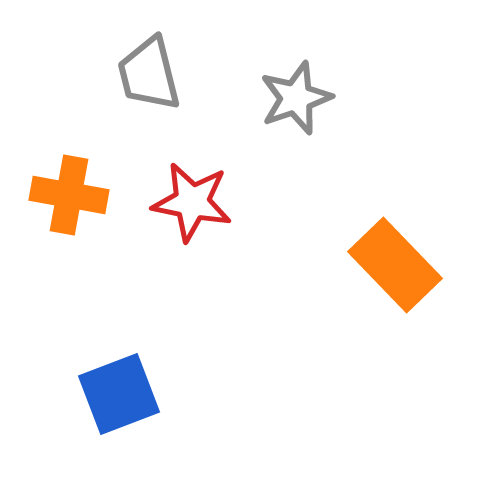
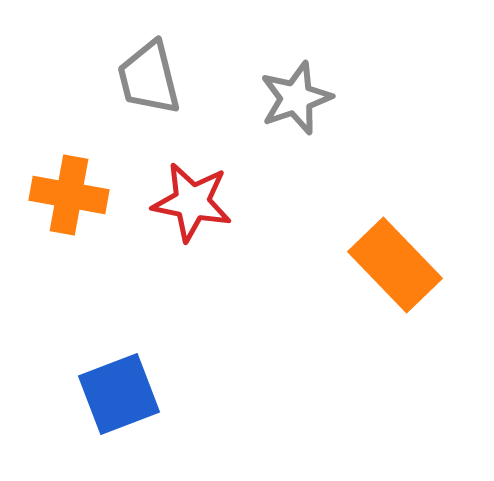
gray trapezoid: moved 4 px down
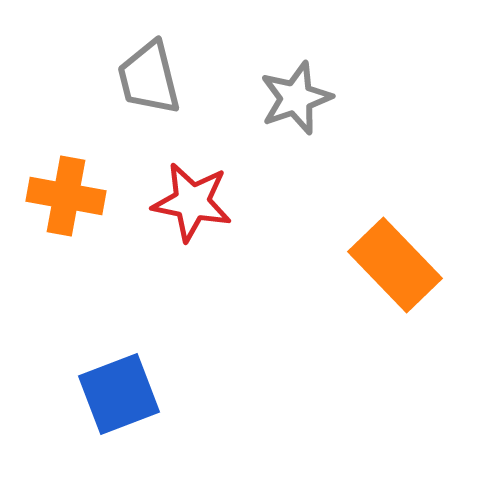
orange cross: moved 3 px left, 1 px down
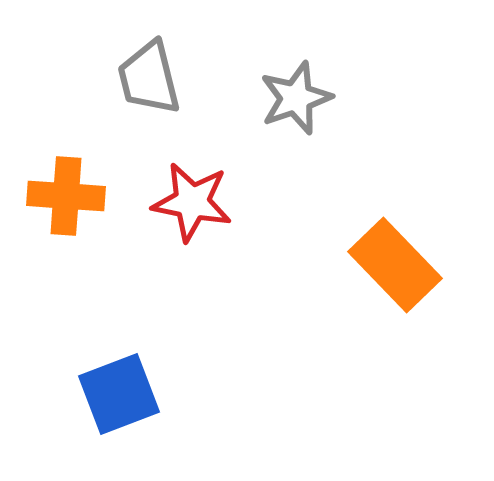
orange cross: rotated 6 degrees counterclockwise
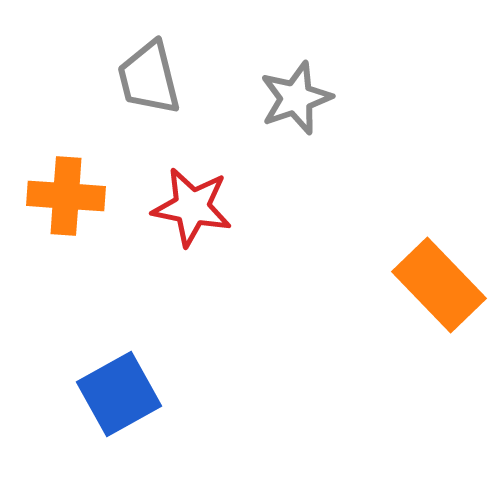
red star: moved 5 px down
orange rectangle: moved 44 px right, 20 px down
blue square: rotated 8 degrees counterclockwise
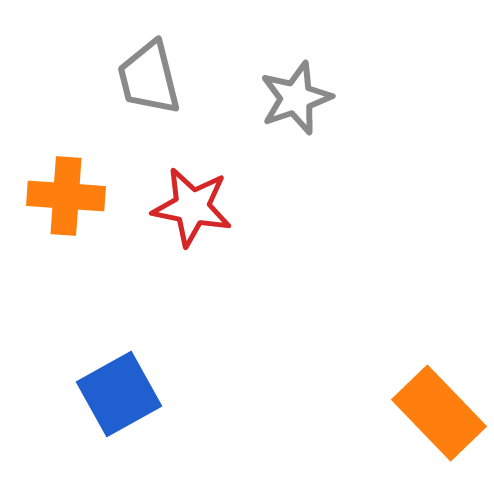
orange rectangle: moved 128 px down
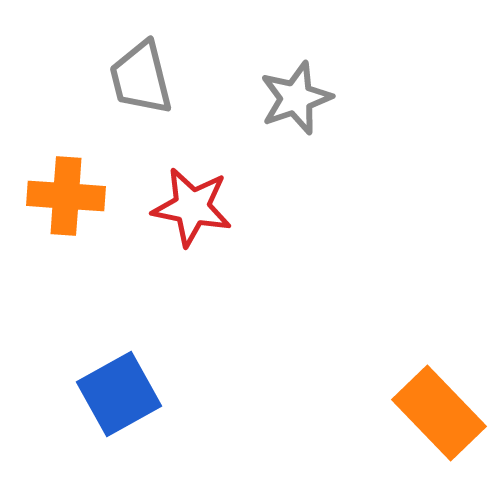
gray trapezoid: moved 8 px left
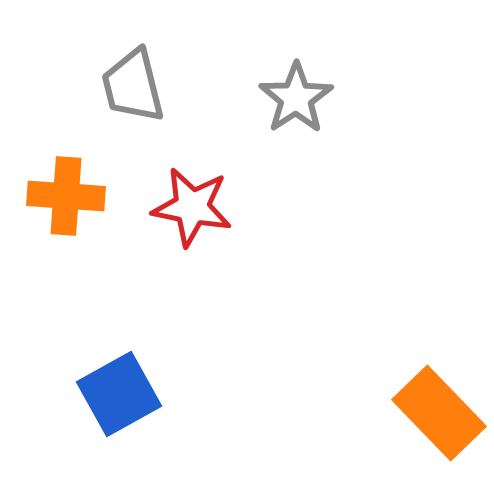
gray trapezoid: moved 8 px left, 8 px down
gray star: rotated 14 degrees counterclockwise
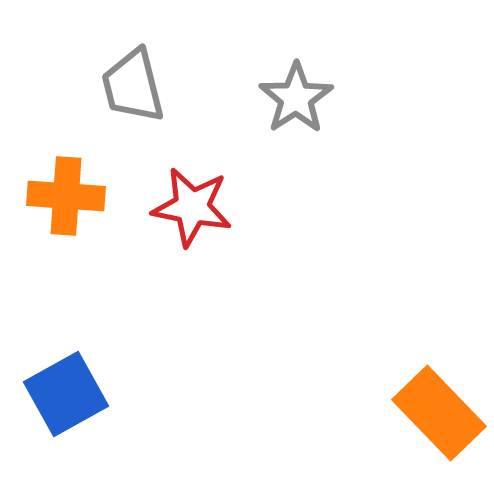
blue square: moved 53 px left
